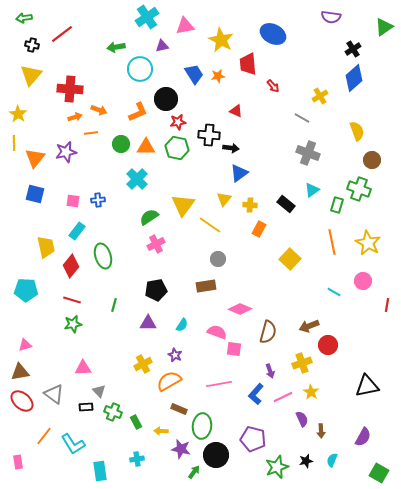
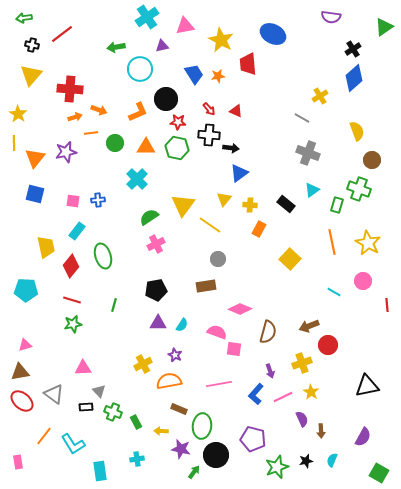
red arrow at (273, 86): moved 64 px left, 23 px down
red star at (178, 122): rotated 14 degrees clockwise
green circle at (121, 144): moved 6 px left, 1 px up
red line at (387, 305): rotated 16 degrees counterclockwise
purple triangle at (148, 323): moved 10 px right
orange semicircle at (169, 381): rotated 20 degrees clockwise
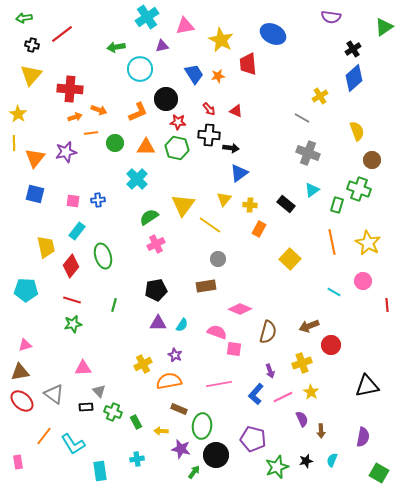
red circle at (328, 345): moved 3 px right
purple semicircle at (363, 437): rotated 18 degrees counterclockwise
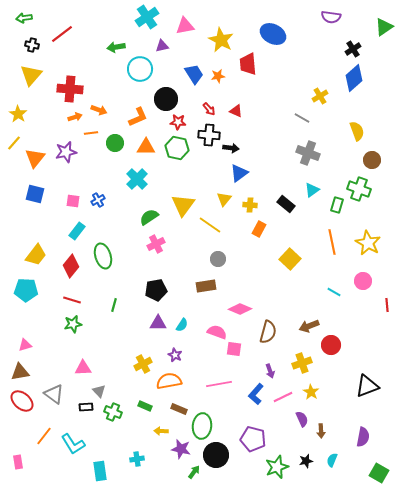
orange L-shape at (138, 112): moved 5 px down
yellow line at (14, 143): rotated 42 degrees clockwise
blue cross at (98, 200): rotated 24 degrees counterclockwise
yellow trapezoid at (46, 247): moved 10 px left, 8 px down; rotated 50 degrees clockwise
black triangle at (367, 386): rotated 10 degrees counterclockwise
green rectangle at (136, 422): moved 9 px right, 16 px up; rotated 40 degrees counterclockwise
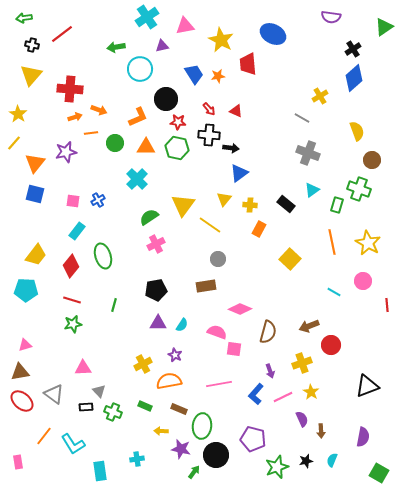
orange triangle at (35, 158): moved 5 px down
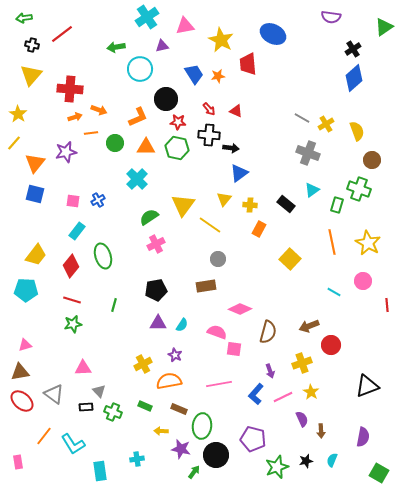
yellow cross at (320, 96): moved 6 px right, 28 px down
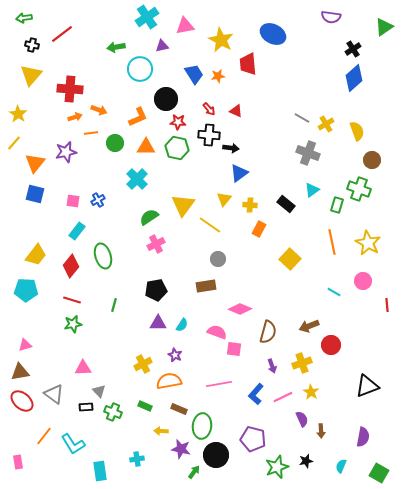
purple arrow at (270, 371): moved 2 px right, 5 px up
cyan semicircle at (332, 460): moved 9 px right, 6 px down
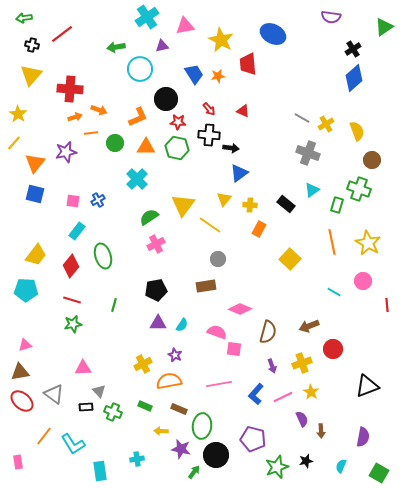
red triangle at (236, 111): moved 7 px right
red circle at (331, 345): moved 2 px right, 4 px down
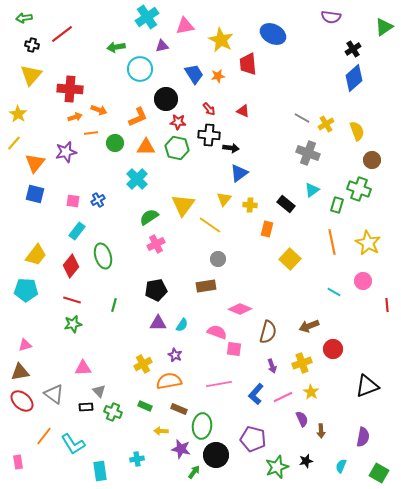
orange rectangle at (259, 229): moved 8 px right; rotated 14 degrees counterclockwise
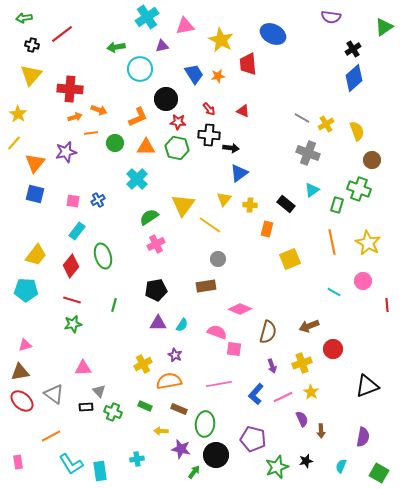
yellow square at (290, 259): rotated 25 degrees clockwise
green ellipse at (202, 426): moved 3 px right, 2 px up
orange line at (44, 436): moved 7 px right; rotated 24 degrees clockwise
cyan L-shape at (73, 444): moved 2 px left, 20 px down
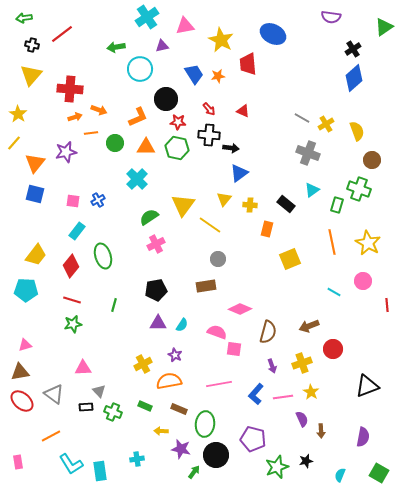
pink line at (283, 397): rotated 18 degrees clockwise
cyan semicircle at (341, 466): moved 1 px left, 9 px down
